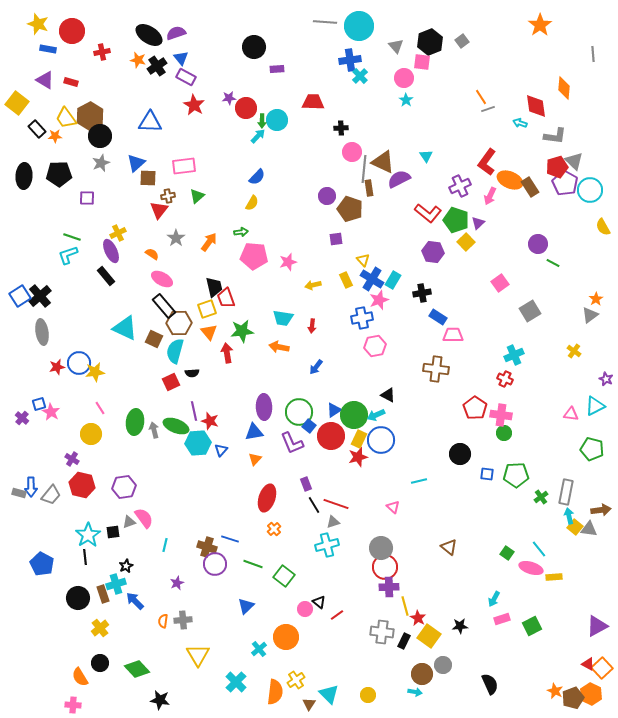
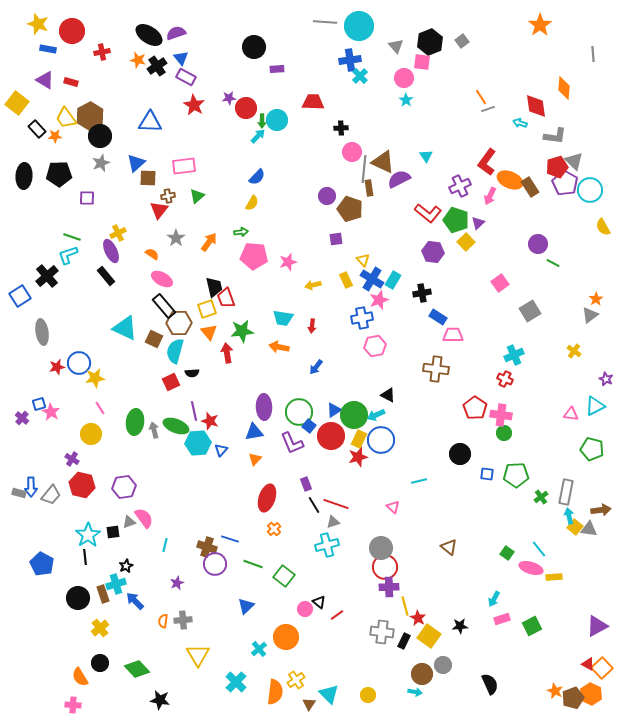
black cross at (40, 296): moved 7 px right, 20 px up
yellow star at (95, 372): moved 6 px down
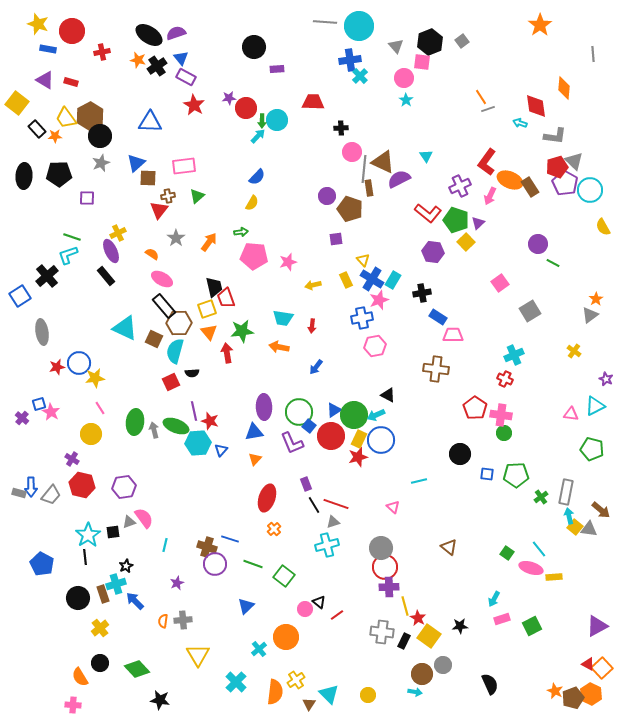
brown arrow at (601, 510): rotated 48 degrees clockwise
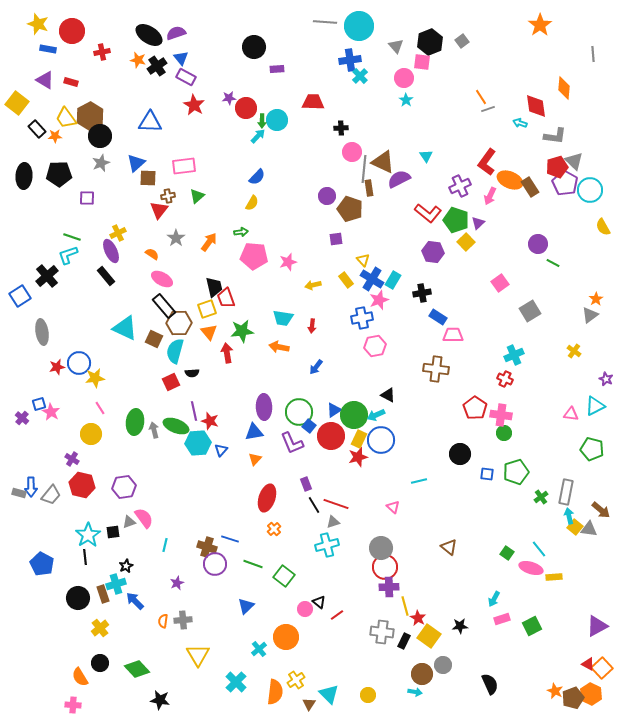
yellow rectangle at (346, 280): rotated 14 degrees counterclockwise
green pentagon at (516, 475): moved 3 px up; rotated 15 degrees counterclockwise
